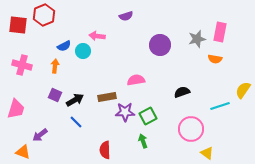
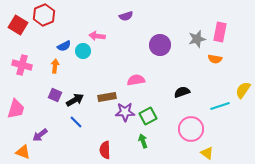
red square: rotated 24 degrees clockwise
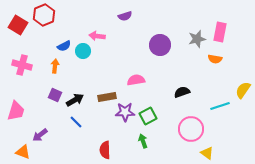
purple semicircle: moved 1 px left
pink trapezoid: moved 2 px down
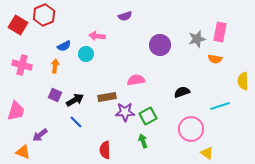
cyan circle: moved 3 px right, 3 px down
yellow semicircle: moved 9 px up; rotated 36 degrees counterclockwise
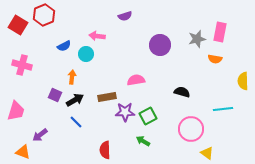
orange arrow: moved 17 px right, 11 px down
black semicircle: rotated 35 degrees clockwise
cyan line: moved 3 px right, 3 px down; rotated 12 degrees clockwise
green arrow: rotated 40 degrees counterclockwise
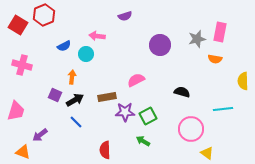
pink semicircle: rotated 18 degrees counterclockwise
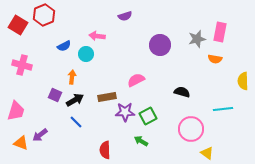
green arrow: moved 2 px left
orange triangle: moved 2 px left, 9 px up
